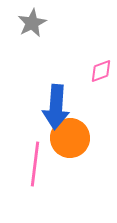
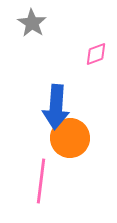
gray star: rotated 12 degrees counterclockwise
pink diamond: moved 5 px left, 17 px up
pink line: moved 6 px right, 17 px down
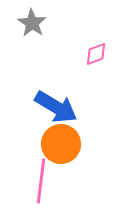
blue arrow: rotated 63 degrees counterclockwise
orange circle: moved 9 px left, 6 px down
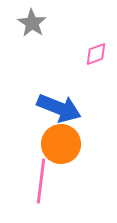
blue arrow: moved 3 px right, 1 px down; rotated 9 degrees counterclockwise
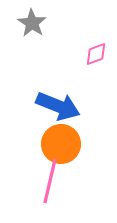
blue arrow: moved 1 px left, 2 px up
pink line: moved 9 px right; rotated 6 degrees clockwise
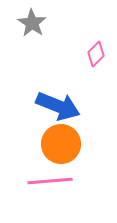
pink diamond: rotated 25 degrees counterclockwise
pink line: rotated 72 degrees clockwise
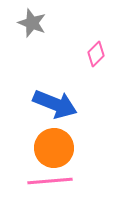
gray star: rotated 12 degrees counterclockwise
blue arrow: moved 3 px left, 2 px up
orange circle: moved 7 px left, 4 px down
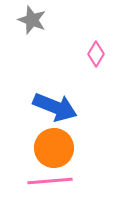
gray star: moved 3 px up
pink diamond: rotated 15 degrees counterclockwise
blue arrow: moved 3 px down
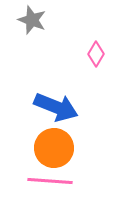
blue arrow: moved 1 px right
pink line: rotated 9 degrees clockwise
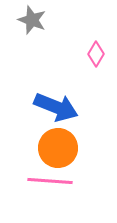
orange circle: moved 4 px right
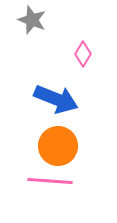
pink diamond: moved 13 px left
blue arrow: moved 8 px up
orange circle: moved 2 px up
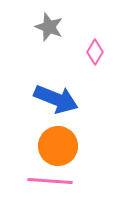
gray star: moved 17 px right, 7 px down
pink diamond: moved 12 px right, 2 px up
